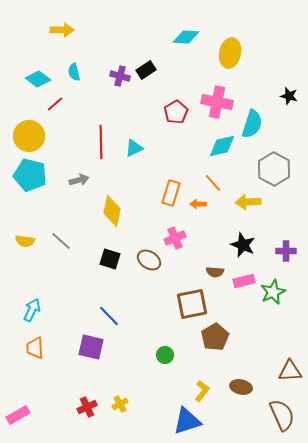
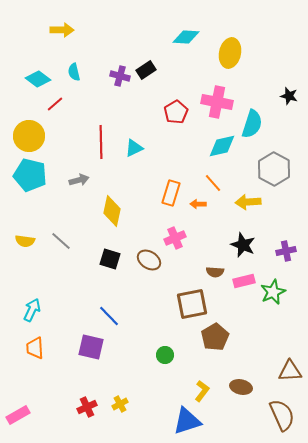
purple cross at (286, 251): rotated 12 degrees counterclockwise
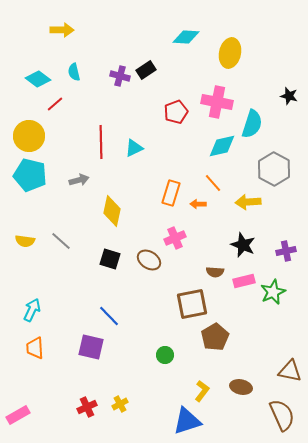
red pentagon at (176, 112): rotated 10 degrees clockwise
brown triangle at (290, 371): rotated 15 degrees clockwise
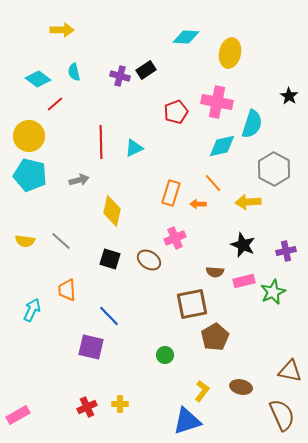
black star at (289, 96): rotated 18 degrees clockwise
orange trapezoid at (35, 348): moved 32 px right, 58 px up
yellow cross at (120, 404): rotated 28 degrees clockwise
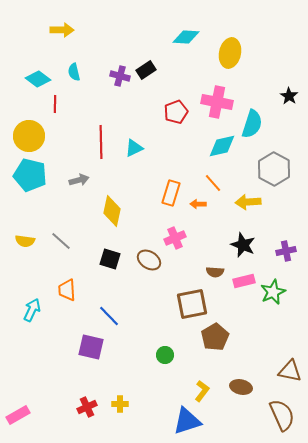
red line at (55, 104): rotated 48 degrees counterclockwise
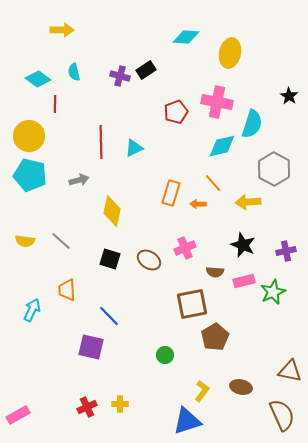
pink cross at (175, 238): moved 10 px right, 10 px down
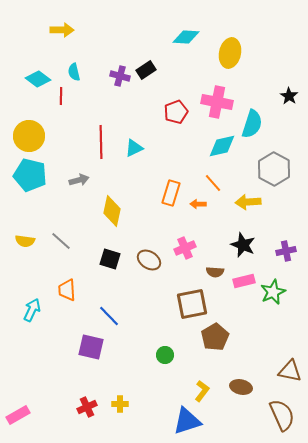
red line at (55, 104): moved 6 px right, 8 px up
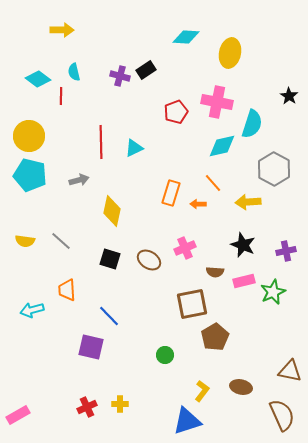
cyan arrow at (32, 310): rotated 130 degrees counterclockwise
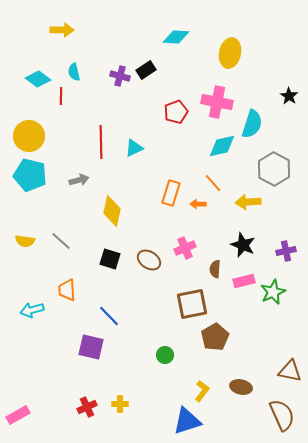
cyan diamond at (186, 37): moved 10 px left
brown semicircle at (215, 272): moved 3 px up; rotated 90 degrees clockwise
